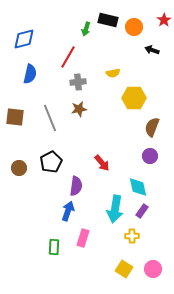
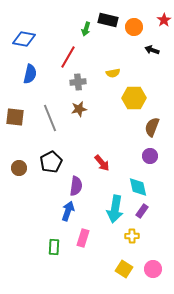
blue diamond: rotated 25 degrees clockwise
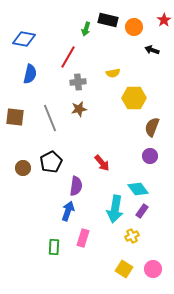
brown circle: moved 4 px right
cyan diamond: moved 2 px down; rotated 25 degrees counterclockwise
yellow cross: rotated 24 degrees counterclockwise
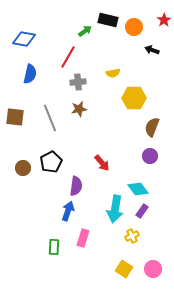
green arrow: moved 1 px left, 2 px down; rotated 144 degrees counterclockwise
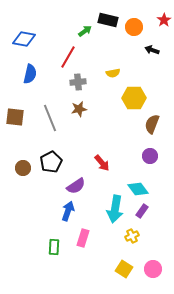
brown semicircle: moved 3 px up
purple semicircle: rotated 48 degrees clockwise
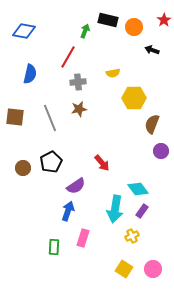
green arrow: rotated 32 degrees counterclockwise
blue diamond: moved 8 px up
purple circle: moved 11 px right, 5 px up
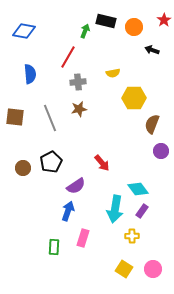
black rectangle: moved 2 px left, 1 px down
blue semicircle: rotated 18 degrees counterclockwise
yellow cross: rotated 24 degrees clockwise
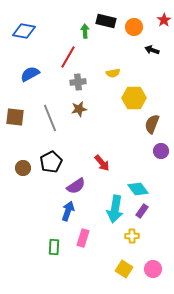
green arrow: rotated 24 degrees counterclockwise
blue semicircle: rotated 114 degrees counterclockwise
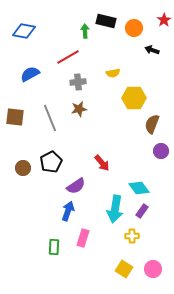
orange circle: moved 1 px down
red line: rotated 30 degrees clockwise
cyan diamond: moved 1 px right, 1 px up
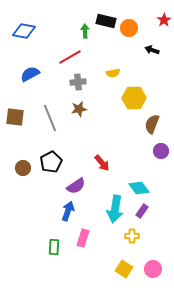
orange circle: moved 5 px left
red line: moved 2 px right
